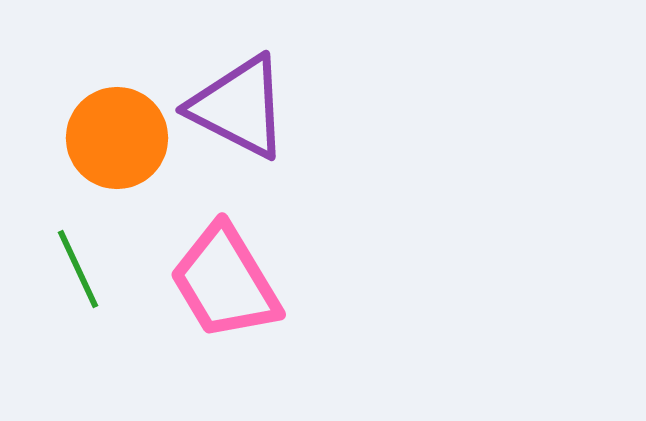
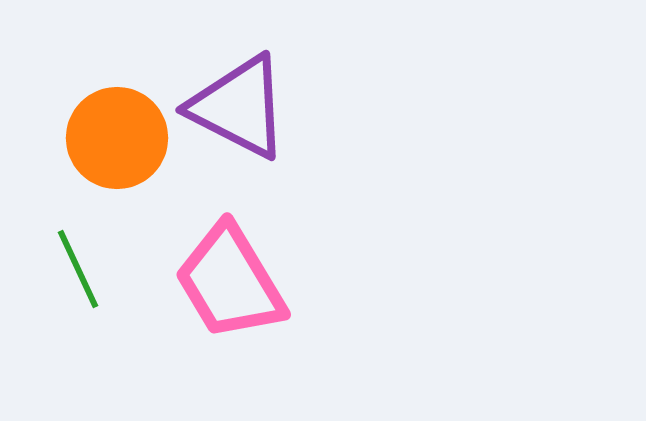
pink trapezoid: moved 5 px right
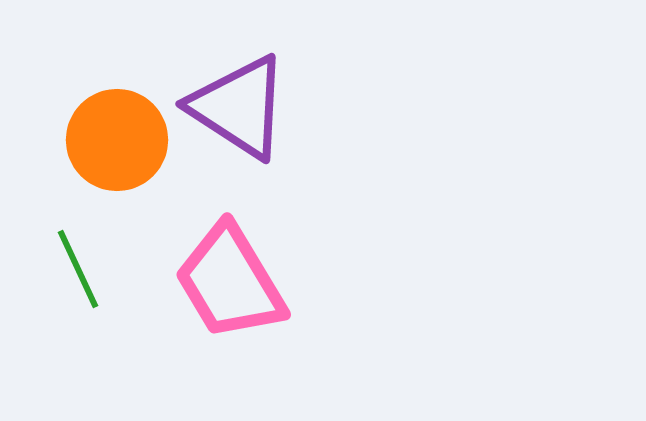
purple triangle: rotated 6 degrees clockwise
orange circle: moved 2 px down
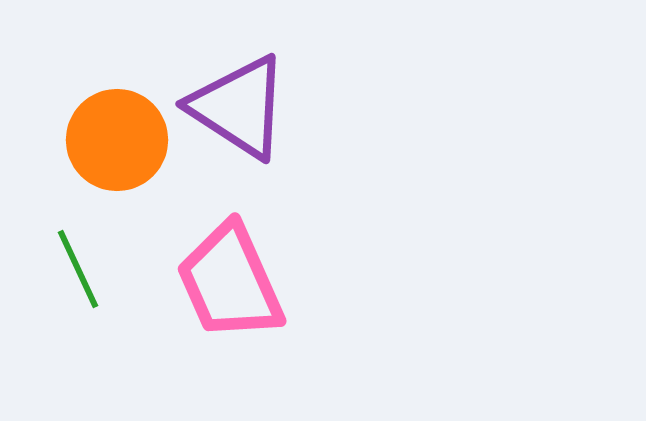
pink trapezoid: rotated 7 degrees clockwise
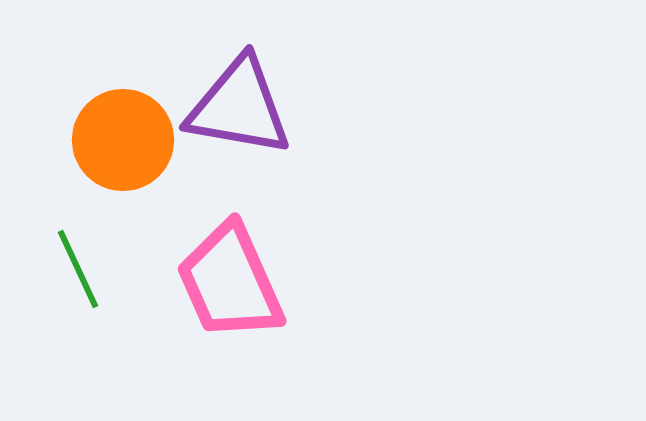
purple triangle: rotated 23 degrees counterclockwise
orange circle: moved 6 px right
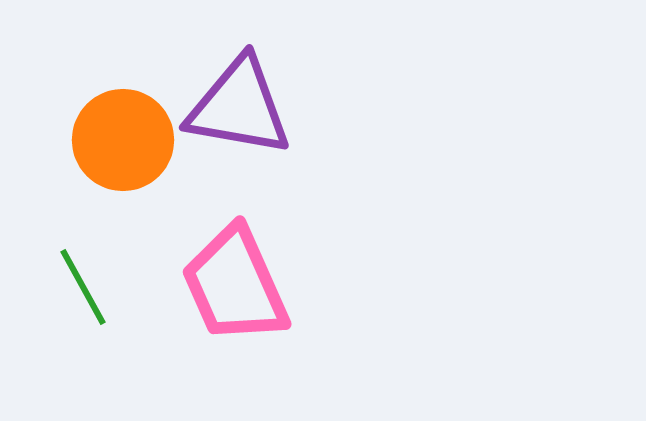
green line: moved 5 px right, 18 px down; rotated 4 degrees counterclockwise
pink trapezoid: moved 5 px right, 3 px down
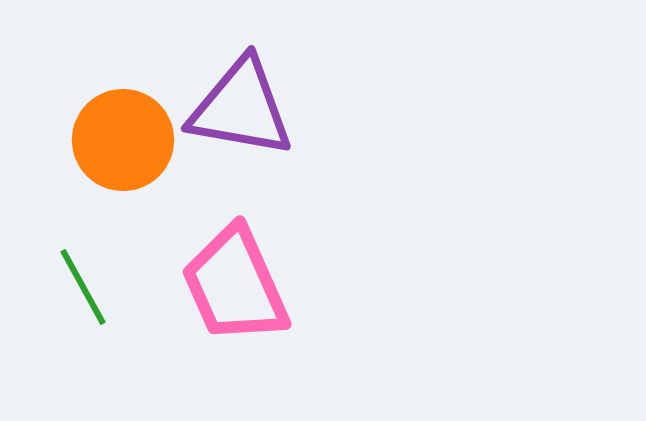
purple triangle: moved 2 px right, 1 px down
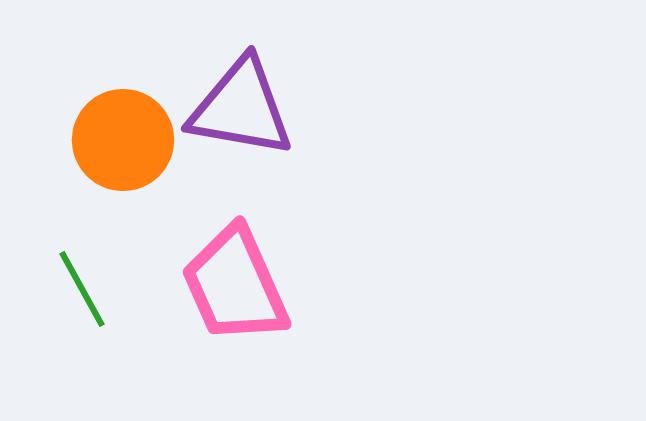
green line: moved 1 px left, 2 px down
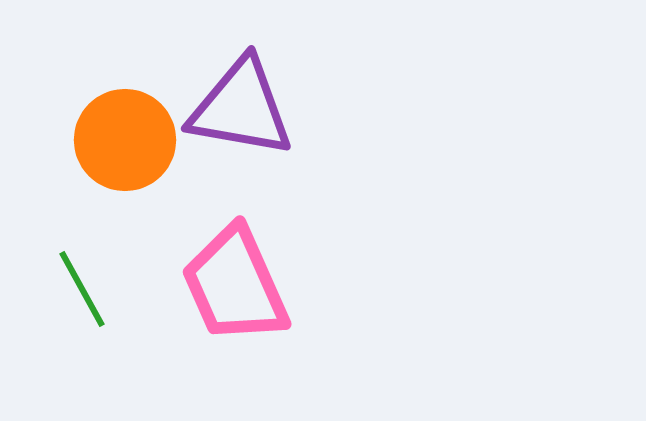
orange circle: moved 2 px right
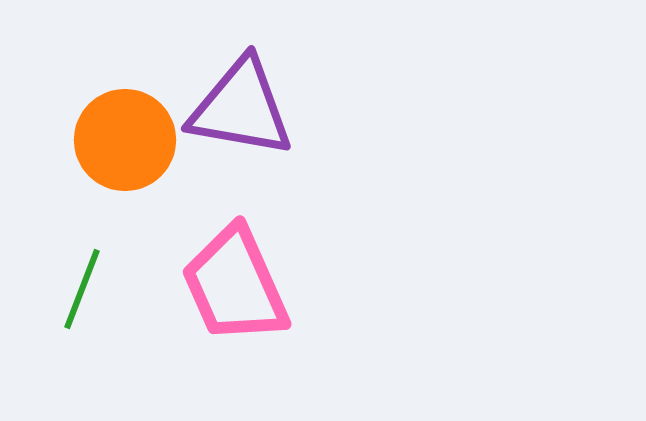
green line: rotated 50 degrees clockwise
